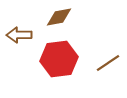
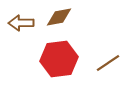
brown arrow: moved 2 px right, 12 px up
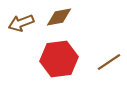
brown arrow: rotated 20 degrees counterclockwise
brown line: moved 1 px right, 1 px up
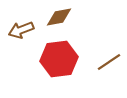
brown arrow: moved 7 px down
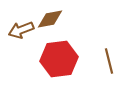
brown diamond: moved 9 px left, 2 px down
brown line: moved 1 px up; rotated 70 degrees counterclockwise
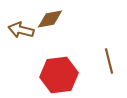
brown arrow: rotated 35 degrees clockwise
red hexagon: moved 16 px down
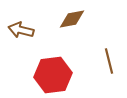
brown diamond: moved 22 px right
red hexagon: moved 6 px left
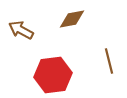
brown arrow: rotated 15 degrees clockwise
